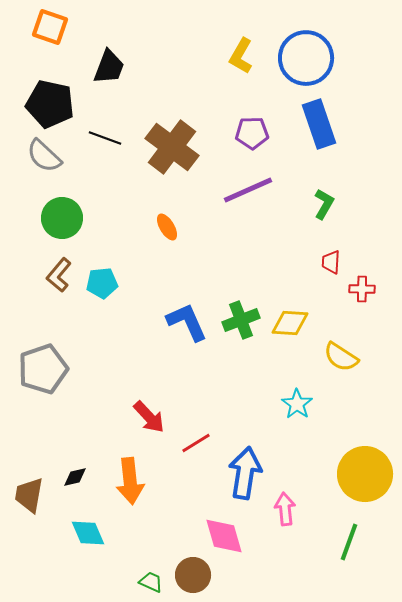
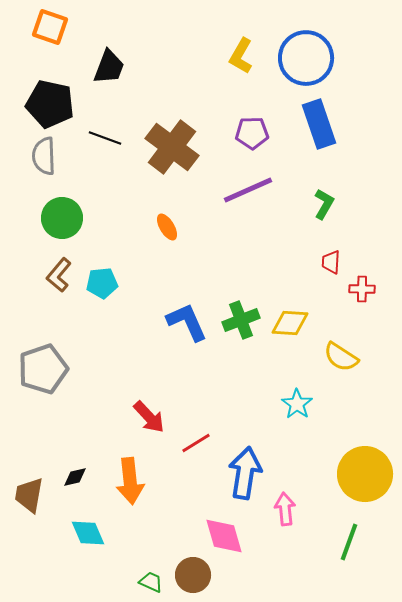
gray semicircle: rotated 45 degrees clockwise
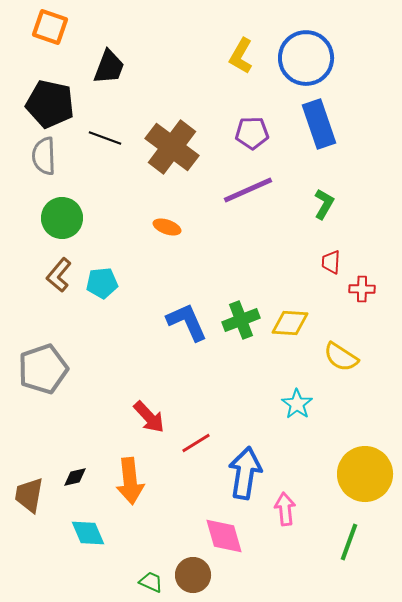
orange ellipse: rotated 40 degrees counterclockwise
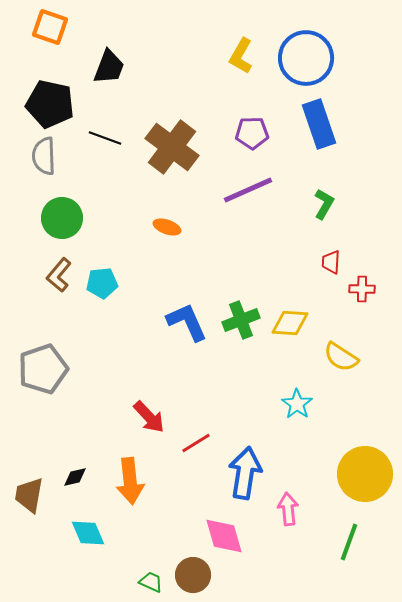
pink arrow: moved 3 px right
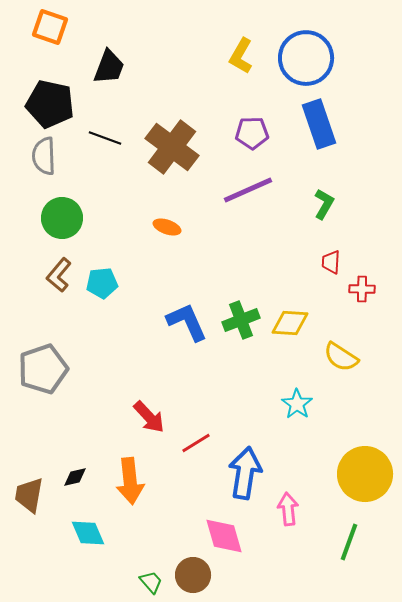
green trapezoid: rotated 25 degrees clockwise
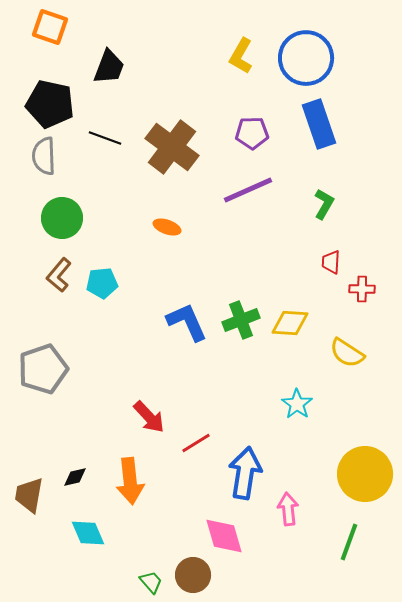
yellow semicircle: moved 6 px right, 4 px up
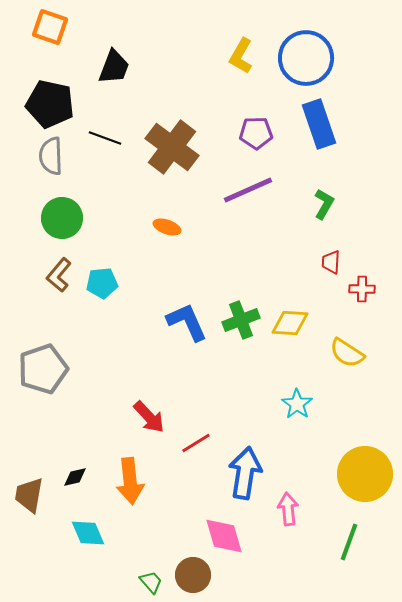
black trapezoid: moved 5 px right
purple pentagon: moved 4 px right
gray semicircle: moved 7 px right
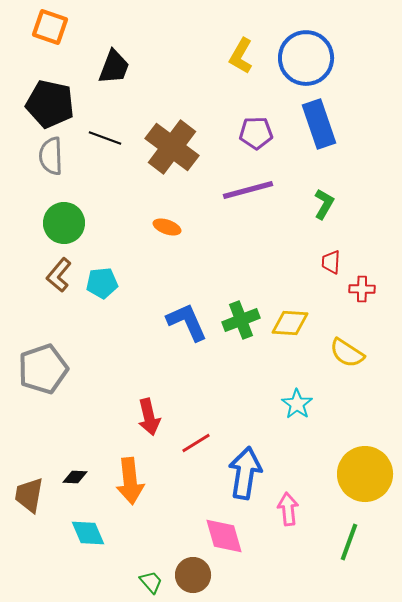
purple line: rotated 9 degrees clockwise
green circle: moved 2 px right, 5 px down
red arrow: rotated 30 degrees clockwise
black diamond: rotated 15 degrees clockwise
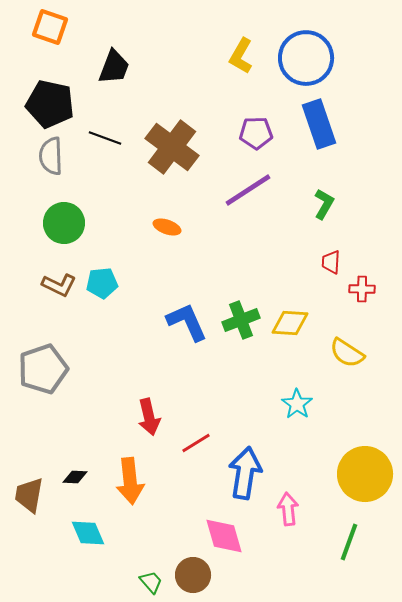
purple line: rotated 18 degrees counterclockwise
brown L-shape: moved 10 px down; rotated 104 degrees counterclockwise
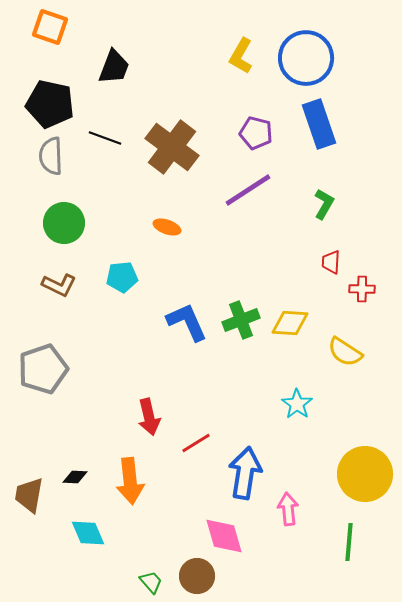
purple pentagon: rotated 16 degrees clockwise
cyan pentagon: moved 20 px right, 6 px up
yellow semicircle: moved 2 px left, 1 px up
green line: rotated 15 degrees counterclockwise
brown circle: moved 4 px right, 1 px down
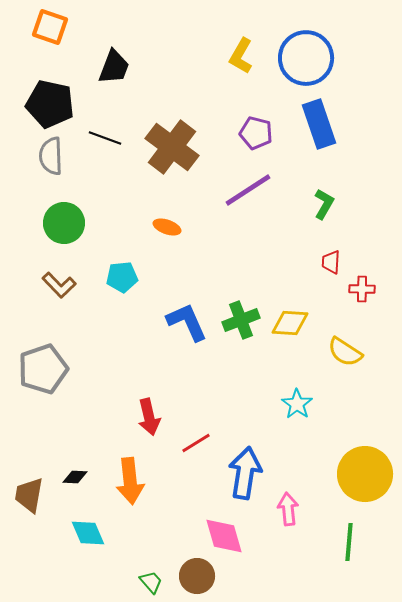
brown L-shape: rotated 20 degrees clockwise
